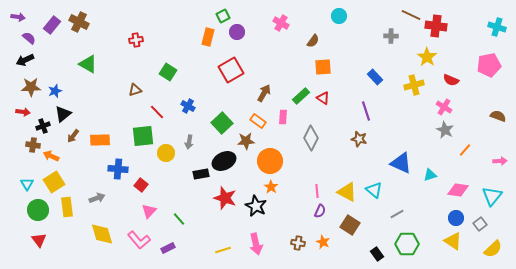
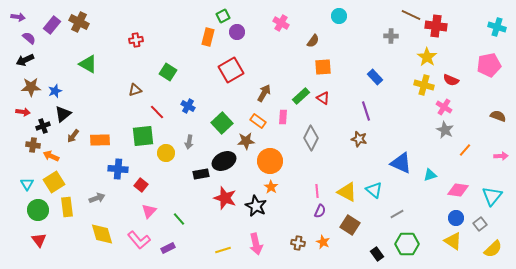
yellow cross at (414, 85): moved 10 px right; rotated 30 degrees clockwise
pink arrow at (500, 161): moved 1 px right, 5 px up
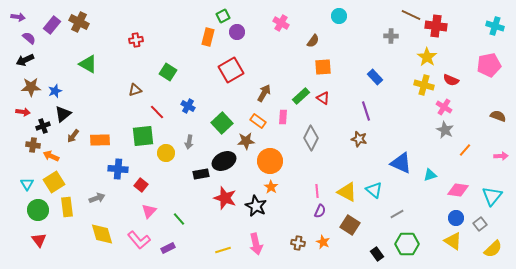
cyan cross at (497, 27): moved 2 px left, 1 px up
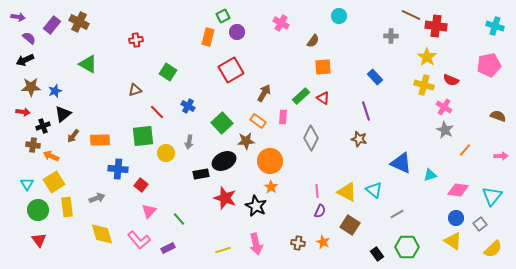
green hexagon at (407, 244): moved 3 px down
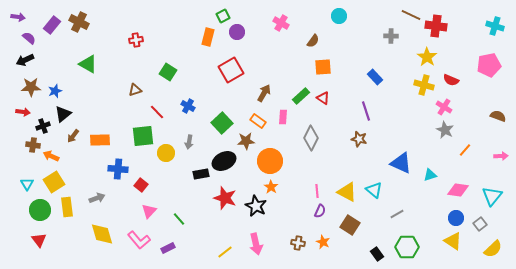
green circle at (38, 210): moved 2 px right
yellow line at (223, 250): moved 2 px right, 2 px down; rotated 21 degrees counterclockwise
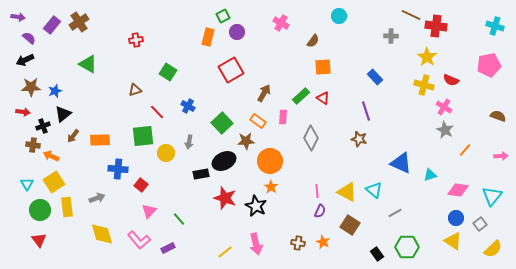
brown cross at (79, 22): rotated 30 degrees clockwise
gray line at (397, 214): moved 2 px left, 1 px up
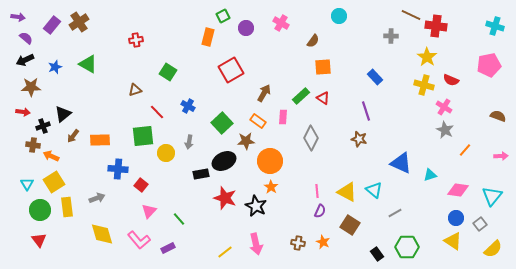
purple circle at (237, 32): moved 9 px right, 4 px up
purple semicircle at (29, 38): moved 3 px left
blue star at (55, 91): moved 24 px up
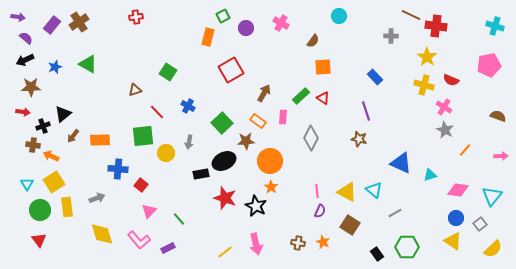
red cross at (136, 40): moved 23 px up
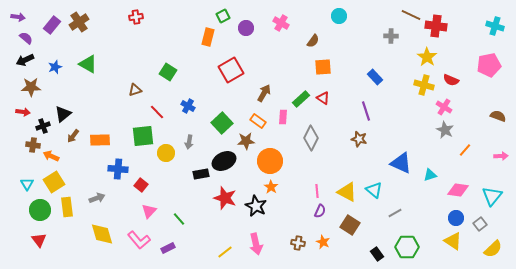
green rectangle at (301, 96): moved 3 px down
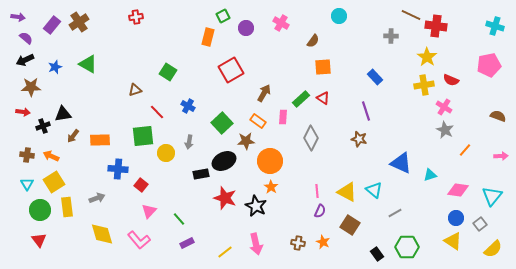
yellow cross at (424, 85): rotated 24 degrees counterclockwise
black triangle at (63, 114): rotated 30 degrees clockwise
brown cross at (33, 145): moved 6 px left, 10 px down
purple rectangle at (168, 248): moved 19 px right, 5 px up
